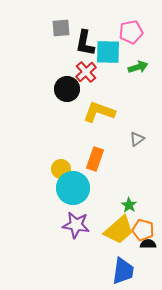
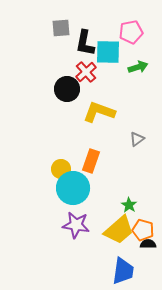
orange rectangle: moved 4 px left, 2 px down
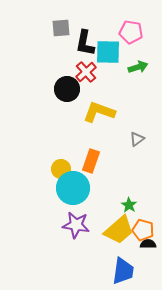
pink pentagon: rotated 20 degrees clockwise
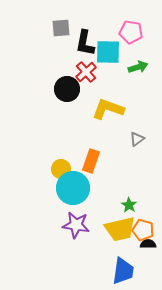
yellow L-shape: moved 9 px right, 3 px up
yellow trapezoid: moved 1 px right, 1 px up; rotated 28 degrees clockwise
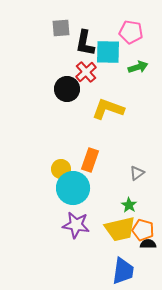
gray triangle: moved 34 px down
orange rectangle: moved 1 px left, 1 px up
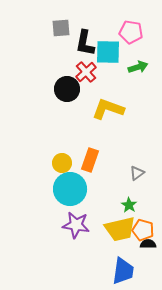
yellow circle: moved 1 px right, 6 px up
cyan circle: moved 3 px left, 1 px down
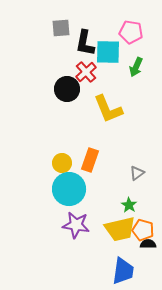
green arrow: moved 2 px left; rotated 132 degrees clockwise
yellow L-shape: rotated 132 degrees counterclockwise
cyan circle: moved 1 px left
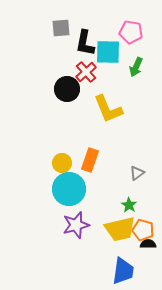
purple star: rotated 24 degrees counterclockwise
